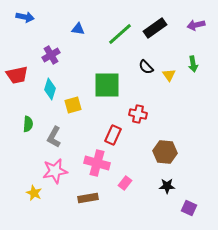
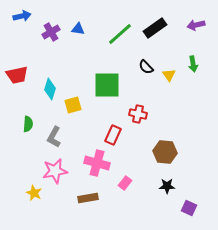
blue arrow: moved 3 px left, 1 px up; rotated 24 degrees counterclockwise
purple cross: moved 23 px up
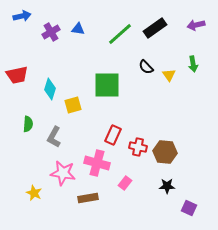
red cross: moved 33 px down
pink star: moved 8 px right, 2 px down; rotated 20 degrees clockwise
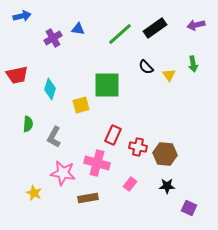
purple cross: moved 2 px right, 6 px down
yellow square: moved 8 px right
brown hexagon: moved 2 px down
pink rectangle: moved 5 px right, 1 px down
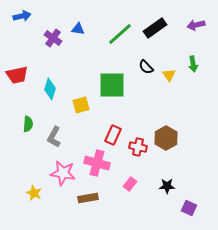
purple cross: rotated 24 degrees counterclockwise
green square: moved 5 px right
brown hexagon: moved 1 px right, 16 px up; rotated 25 degrees clockwise
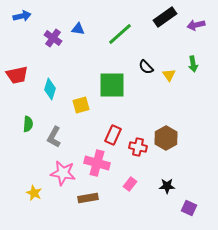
black rectangle: moved 10 px right, 11 px up
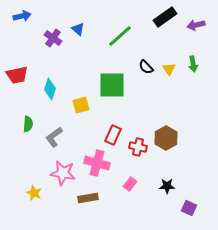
blue triangle: rotated 32 degrees clockwise
green line: moved 2 px down
yellow triangle: moved 6 px up
gray L-shape: rotated 25 degrees clockwise
